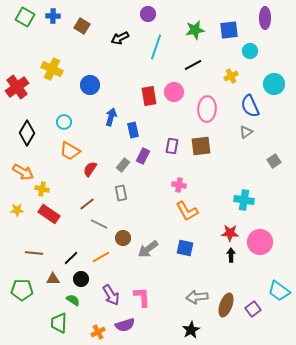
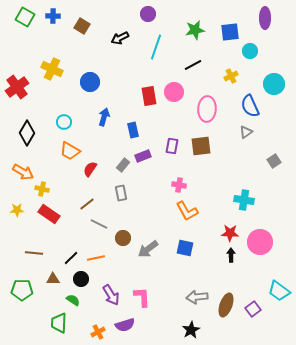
blue square at (229, 30): moved 1 px right, 2 px down
blue circle at (90, 85): moved 3 px up
blue arrow at (111, 117): moved 7 px left
purple rectangle at (143, 156): rotated 42 degrees clockwise
orange line at (101, 257): moved 5 px left, 1 px down; rotated 18 degrees clockwise
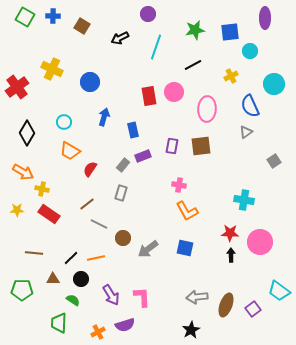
gray rectangle at (121, 193): rotated 28 degrees clockwise
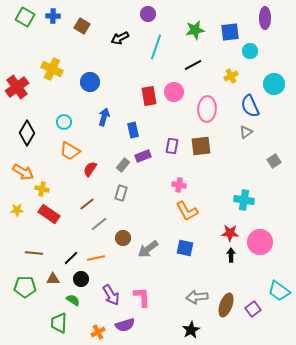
gray line at (99, 224): rotated 66 degrees counterclockwise
green pentagon at (22, 290): moved 3 px right, 3 px up
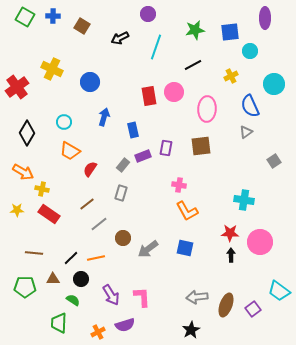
purple rectangle at (172, 146): moved 6 px left, 2 px down
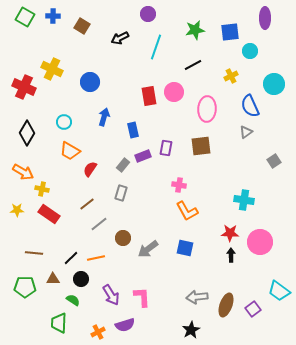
red cross at (17, 87): moved 7 px right; rotated 30 degrees counterclockwise
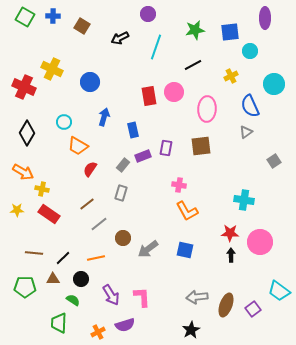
orange trapezoid at (70, 151): moved 8 px right, 5 px up
blue square at (185, 248): moved 2 px down
black line at (71, 258): moved 8 px left
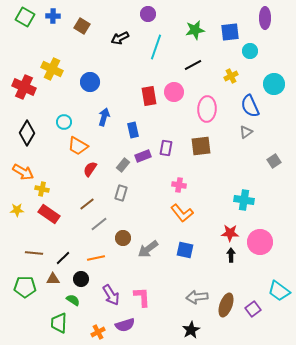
orange L-shape at (187, 211): moved 5 px left, 2 px down; rotated 10 degrees counterclockwise
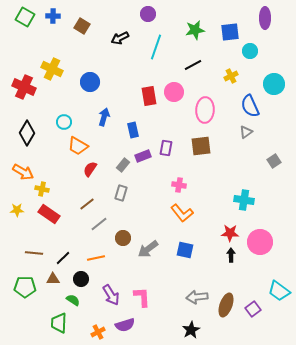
pink ellipse at (207, 109): moved 2 px left, 1 px down
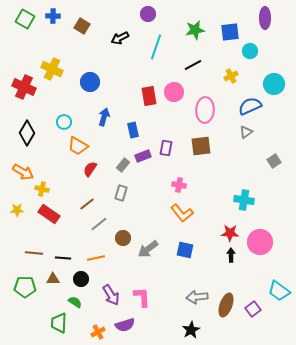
green square at (25, 17): moved 2 px down
blue semicircle at (250, 106): rotated 90 degrees clockwise
black line at (63, 258): rotated 49 degrees clockwise
green semicircle at (73, 300): moved 2 px right, 2 px down
